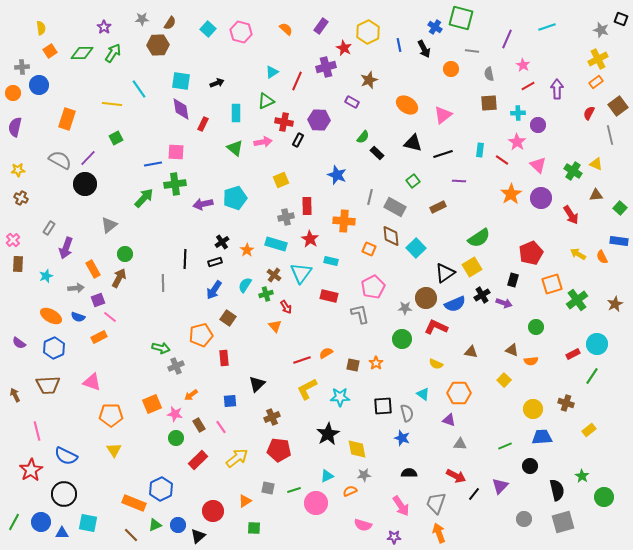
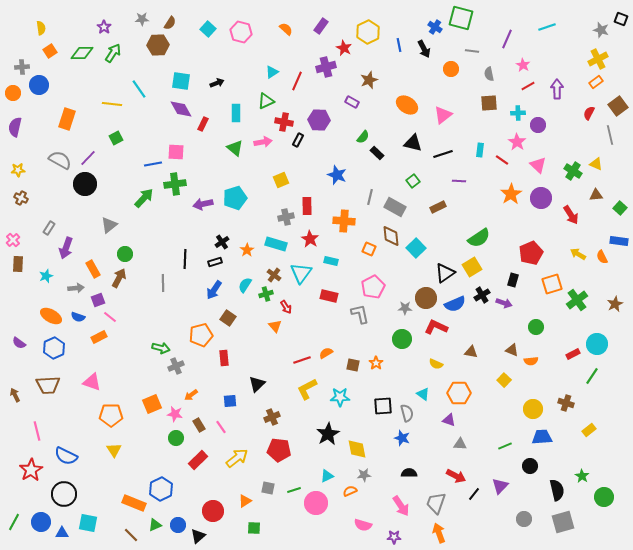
purple diamond at (181, 109): rotated 20 degrees counterclockwise
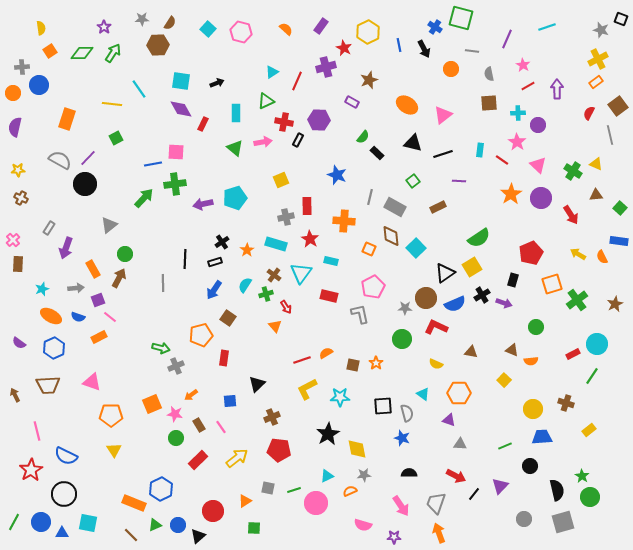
cyan star at (46, 276): moved 4 px left, 13 px down
red rectangle at (224, 358): rotated 14 degrees clockwise
green circle at (604, 497): moved 14 px left
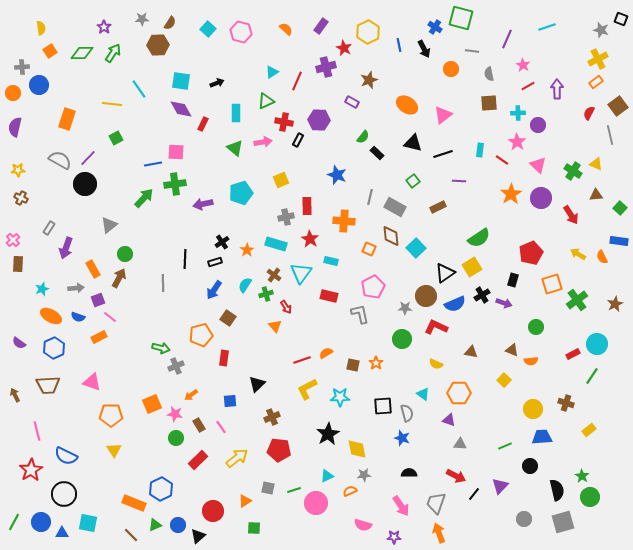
cyan pentagon at (235, 198): moved 6 px right, 5 px up
brown circle at (426, 298): moved 2 px up
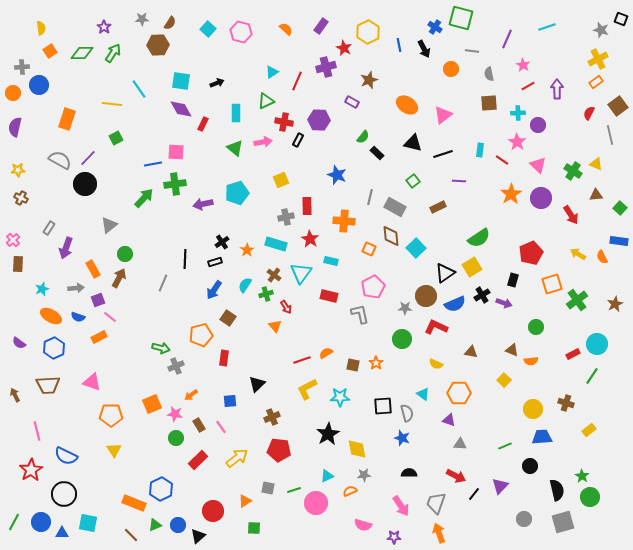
cyan pentagon at (241, 193): moved 4 px left
gray line at (163, 283): rotated 24 degrees clockwise
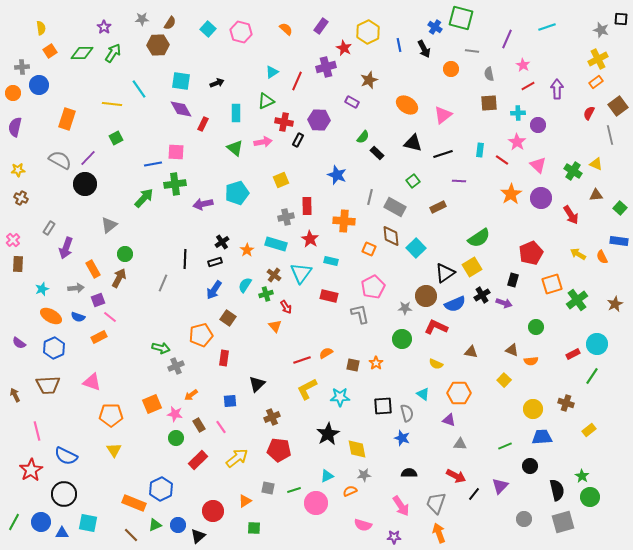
black square at (621, 19): rotated 16 degrees counterclockwise
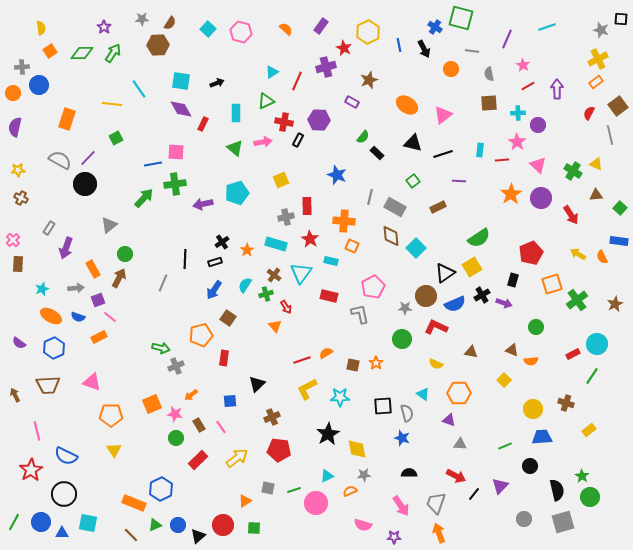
red line at (502, 160): rotated 40 degrees counterclockwise
orange square at (369, 249): moved 17 px left, 3 px up
red circle at (213, 511): moved 10 px right, 14 px down
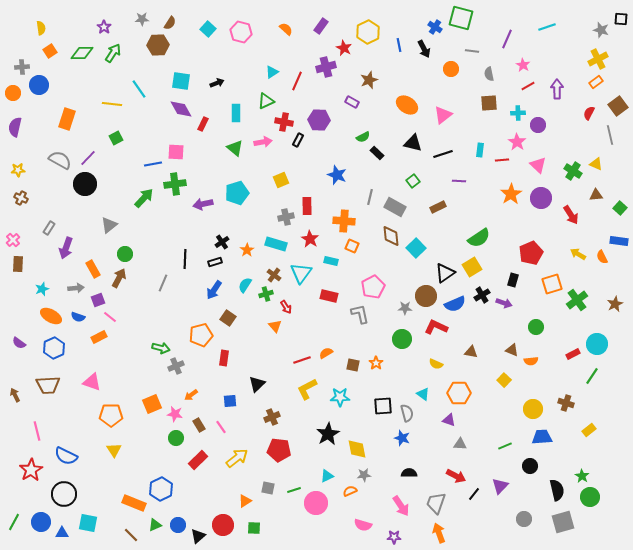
green semicircle at (363, 137): rotated 24 degrees clockwise
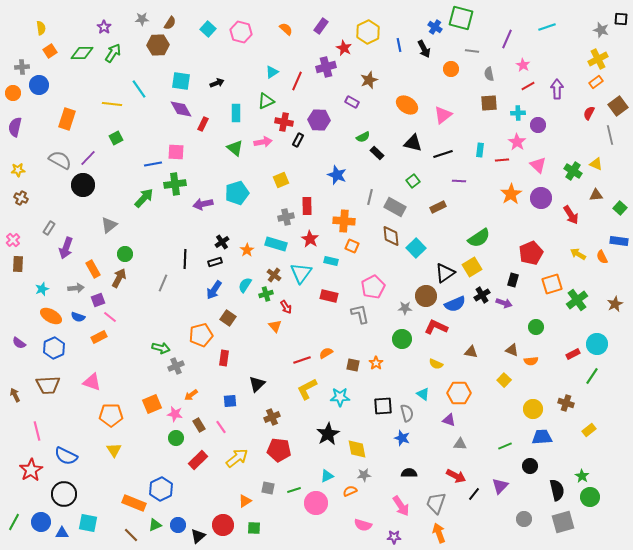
black circle at (85, 184): moved 2 px left, 1 px down
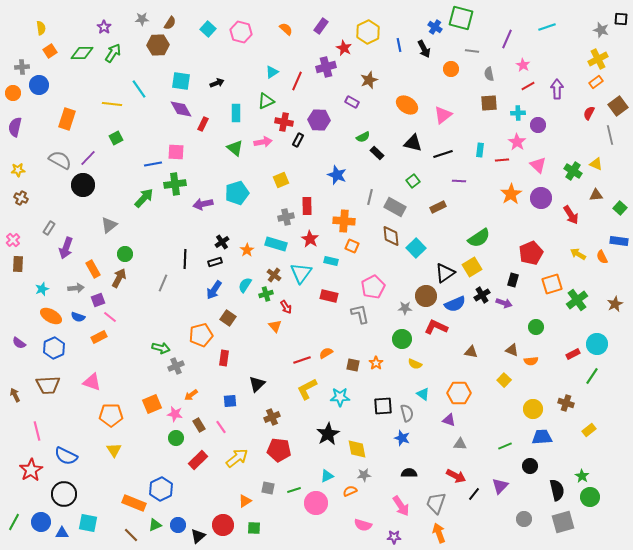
yellow semicircle at (436, 364): moved 21 px left
